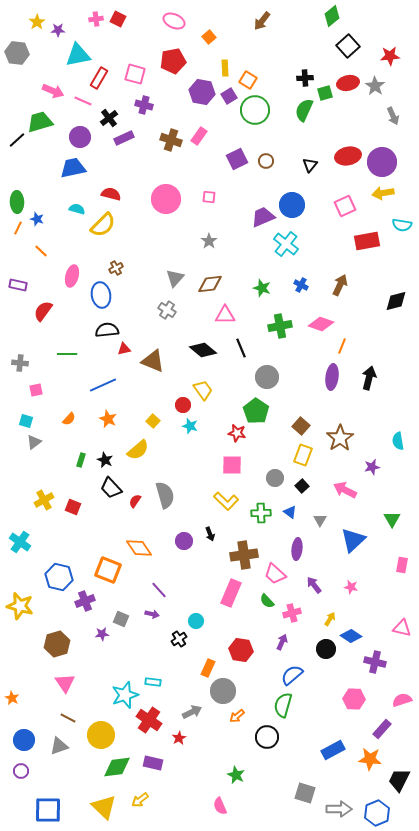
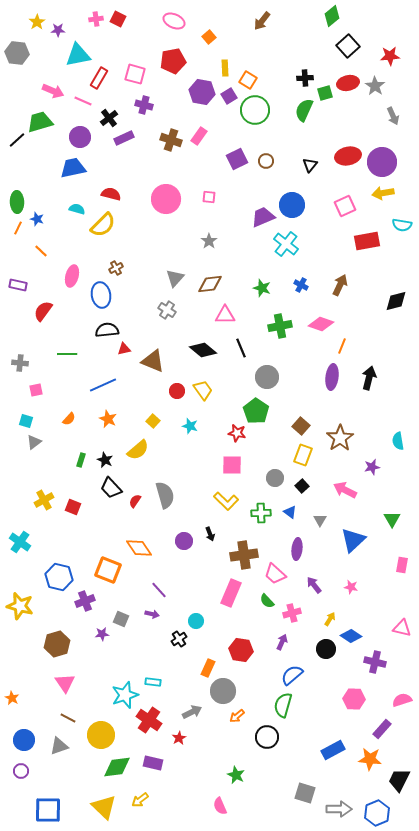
red circle at (183, 405): moved 6 px left, 14 px up
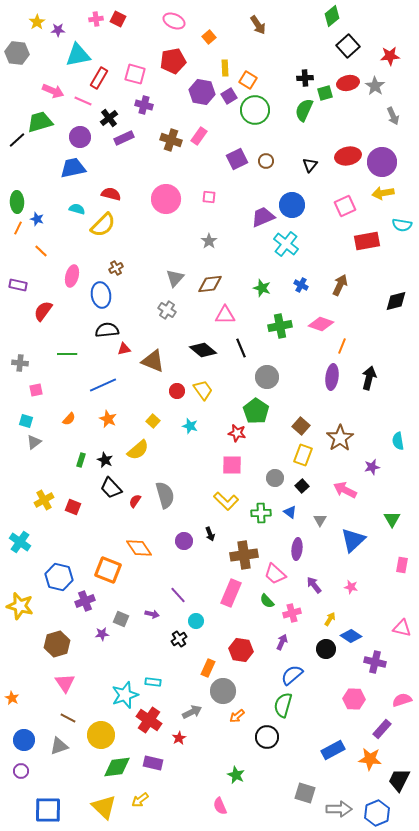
brown arrow at (262, 21): moved 4 px left, 4 px down; rotated 72 degrees counterclockwise
purple line at (159, 590): moved 19 px right, 5 px down
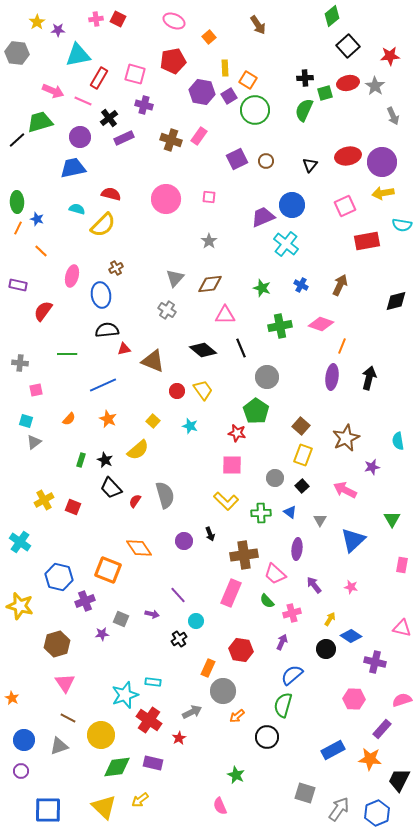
brown star at (340, 438): moved 6 px right; rotated 8 degrees clockwise
gray arrow at (339, 809): rotated 55 degrees counterclockwise
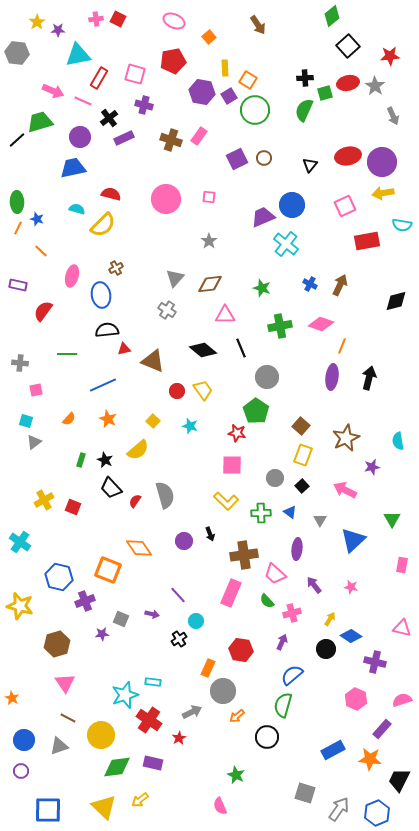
brown circle at (266, 161): moved 2 px left, 3 px up
blue cross at (301, 285): moved 9 px right, 1 px up
pink hexagon at (354, 699): moved 2 px right; rotated 20 degrees clockwise
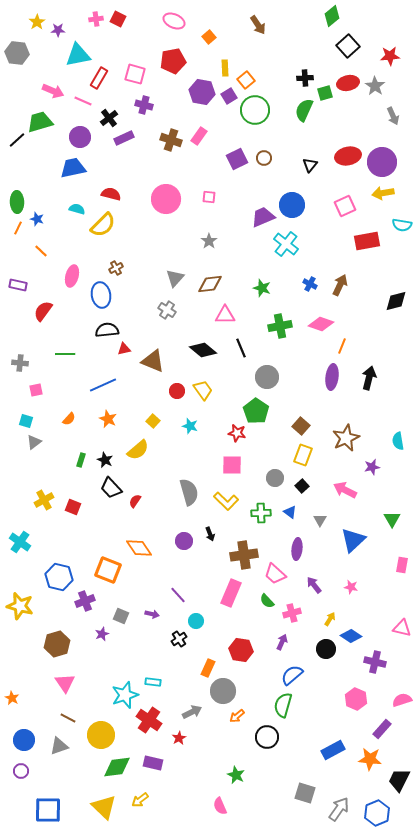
orange square at (248, 80): moved 2 px left; rotated 18 degrees clockwise
green line at (67, 354): moved 2 px left
gray semicircle at (165, 495): moved 24 px right, 3 px up
gray square at (121, 619): moved 3 px up
purple star at (102, 634): rotated 16 degrees counterclockwise
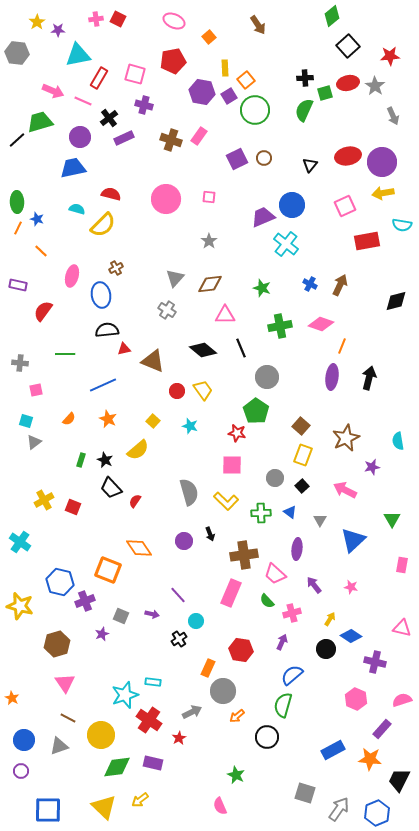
blue hexagon at (59, 577): moved 1 px right, 5 px down
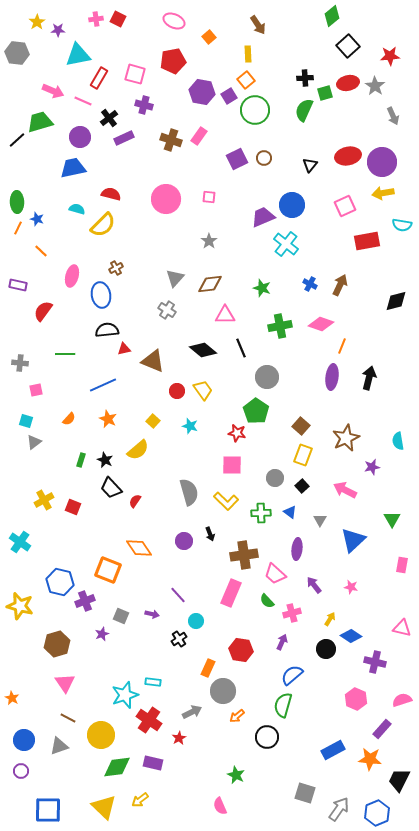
yellow rectangle at (225, 68): moved 23 px right, 14 px up
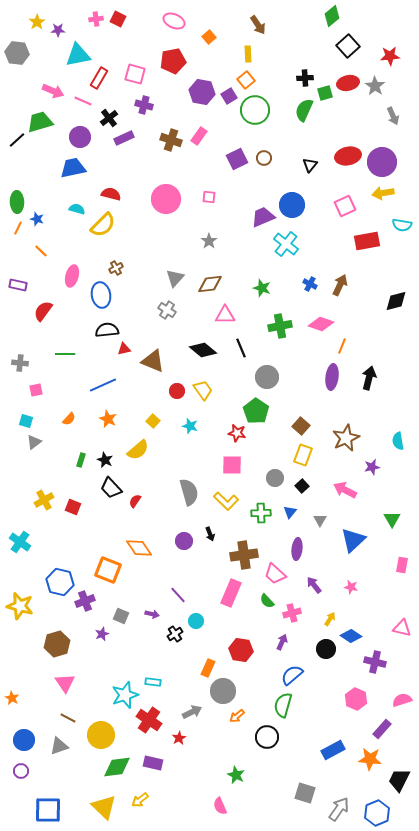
blue triangle at (290, 512): rotated 32 degrees clockwise
black cross at (179, 639): moved 4 px left, 5 px up
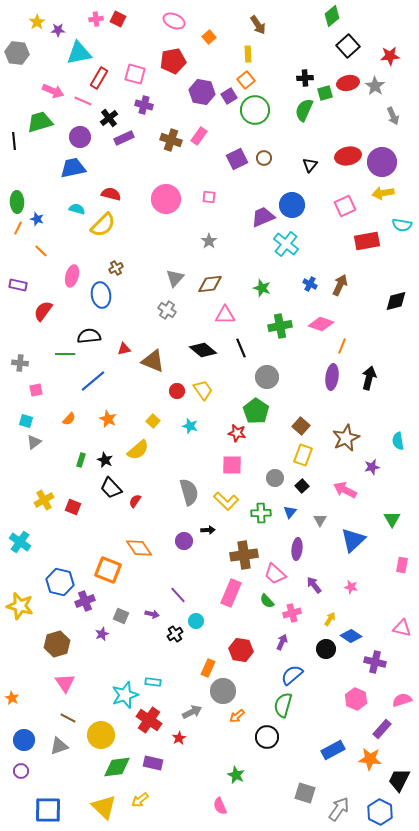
cyan triangle at (78, 55): moved 1 px right, 2 px up
black line at (17, 140): moved 3 px left, 1 px down; rotated 54 degrees counterclockwise
black semicircle at (107, 330): moved 18 px left, 6 px down
blue line at (103, 385): moved 10 px left, 4 px up; rotated 16 degrees counterclockwise
black arrow at (210, 534): moved 2 px left, 4 px up; rotated 72 degrees counterclockwise
blue hexagon at (377, 813): moved 3 px right, 1 px up; rotated 10 degrees counterclockwise
